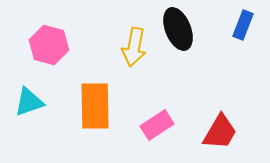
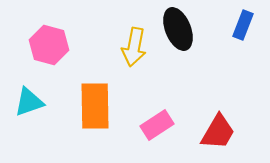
red trapezoid: moved 2 px left
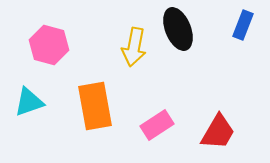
orange rectangle: rotated 9 degrees counterclockwise
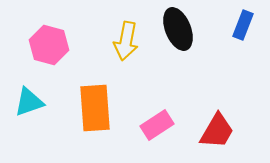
yellow arrow: moved 8 px left, 6 px up
orange rectangle: moved 2 px down; rotated 6 degrees clockwise
red trapezoid: moved 1 px left, 1 px up
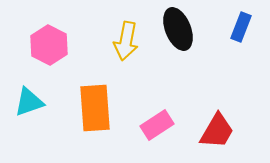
blue rectangle: moved 2 px left, 2 px down
pink hexagon: rotated 12 degrees clockwise
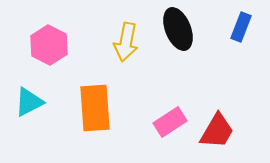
yellow arrow: moved 1 px down
cyan triangle: rotated 8 degrees counterclockwise
pink rectangle: moved 13 px right, 3 px up
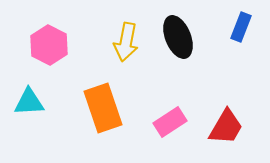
black ellipse: moved 8 px down
cyan triangle: rotated 24 degrees clockwise
orange rectangle: moved 8 px right; rotated 15 degrees counterclockwise
red trapezoid: moved 9 px right, 4 px up
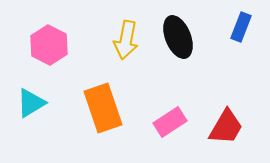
yellow arrow: moved 2 px up
cyan triangle: moved 2 px right, 1 px down; rotated 28 degrees counterclockwise
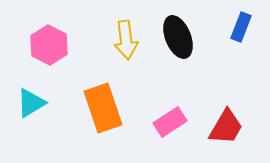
yellow arrow: rotated 18 degrees counterclockwise
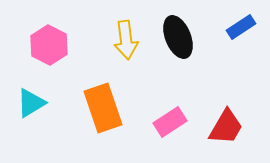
blue rectangle: rotated 36 degrees clockwise
